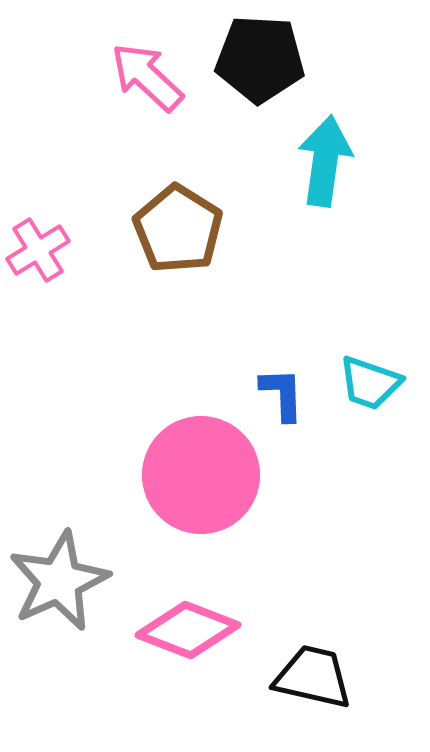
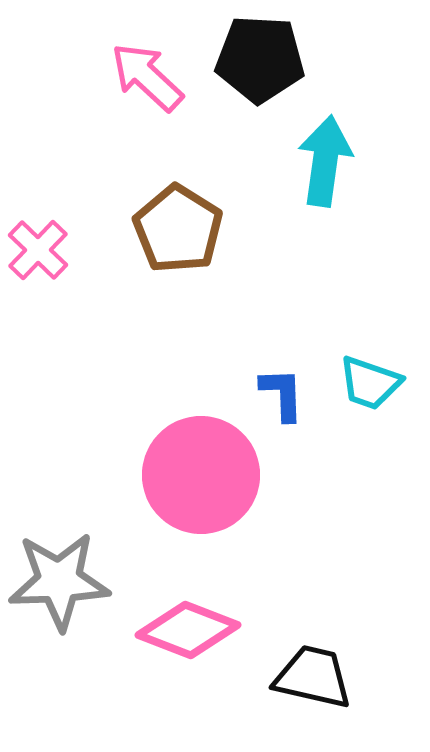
pink cross: rotated 14 degrees counterclockwise
gray star: rotated 22 degrees clockwise
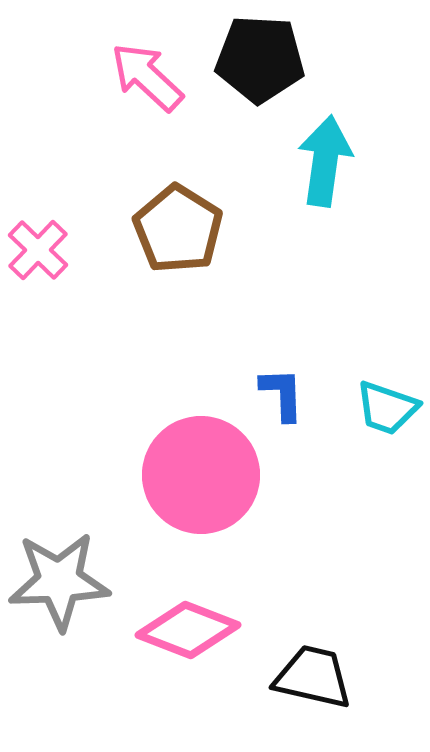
cyan trapezoid: moved 17 px right, 25 px down
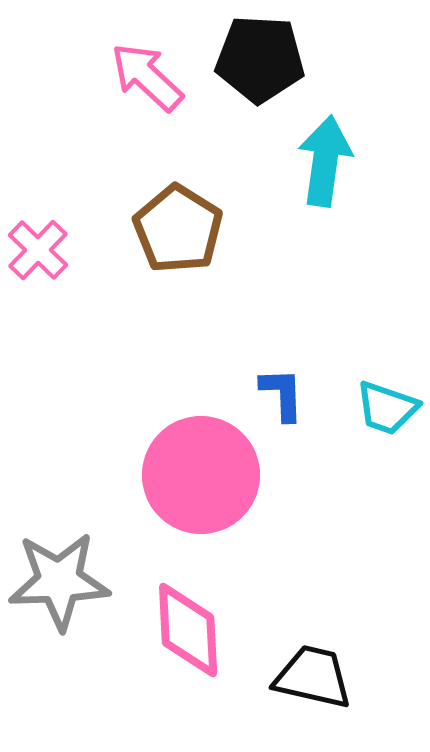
pink diamond: rotated 66 degrees clockwise
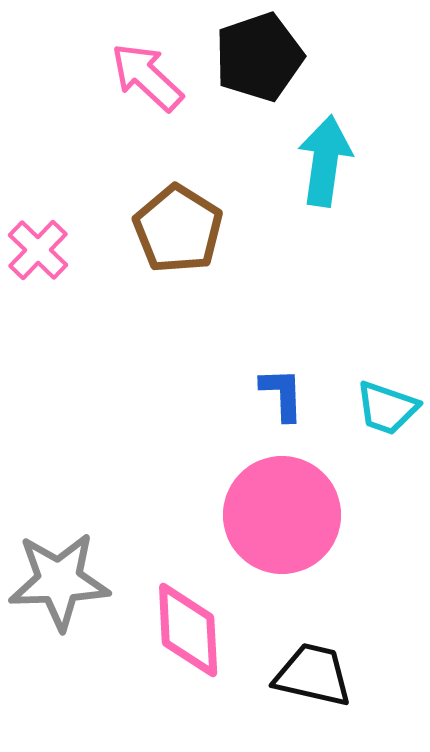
black pentagon: moved 1 px left, 2 px up; rotated 22 degrees counterclockwise
pink circle: moved 81 px right, 40 px down
black trapezoid: moved 2 px up
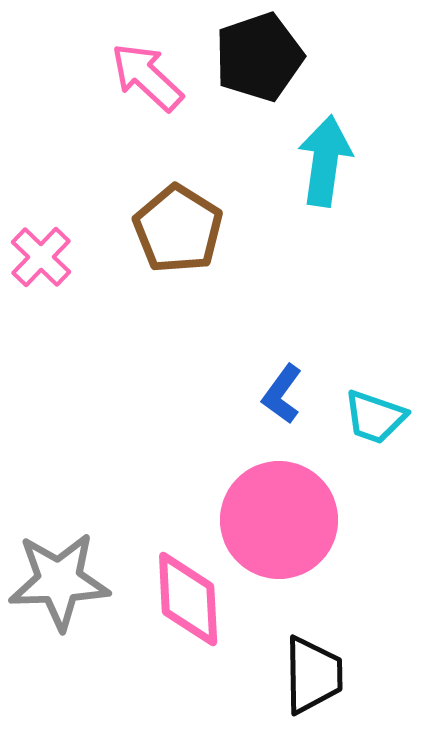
pink cross: moved 3 px right, 7 px down
blue L-shape: rotated 142 degrees counterclockwise
cyan trapezoid: moved 12 px left, 9 px down
pink circle: moved 3 px left, 5 px down
pink diamond: moved 31 px up
black trapezoid: rotated 76 degrees clockwise
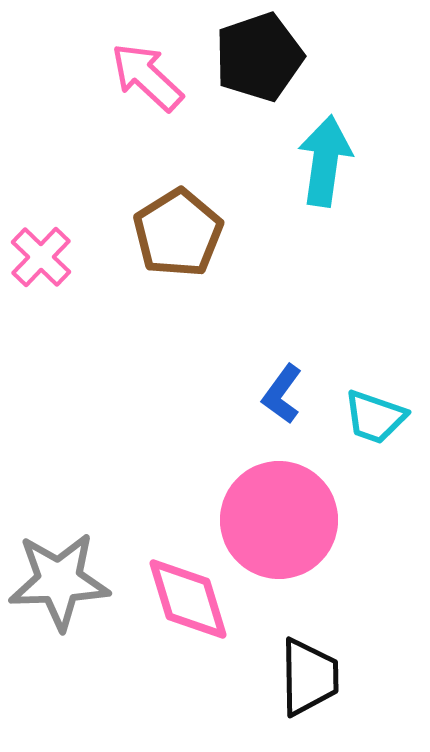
brown pentagon: moved 4 px down; rotated 8 degrees clockwise
pink diamond: rotated 14 degrees counterclockwise
black trapezoid: moved 4 px left, 2 px down
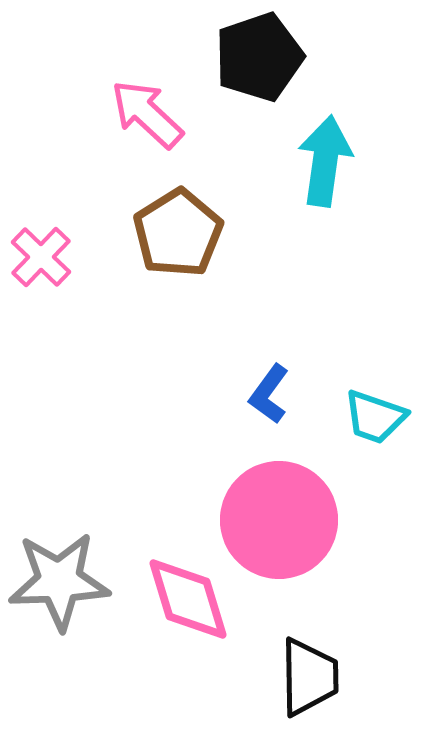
pink arrow: moved 37 px down
blue L-shape: moved 13 px left
